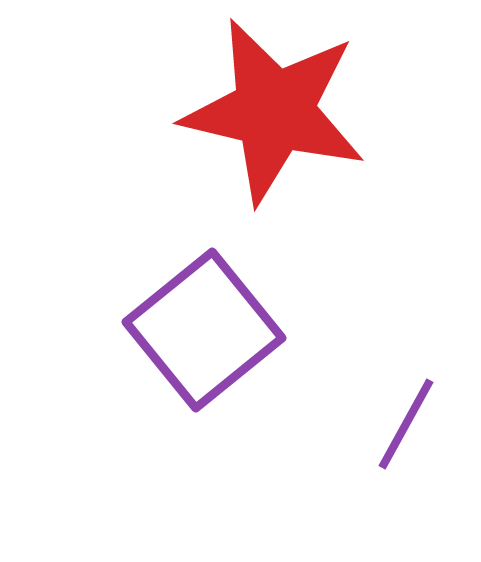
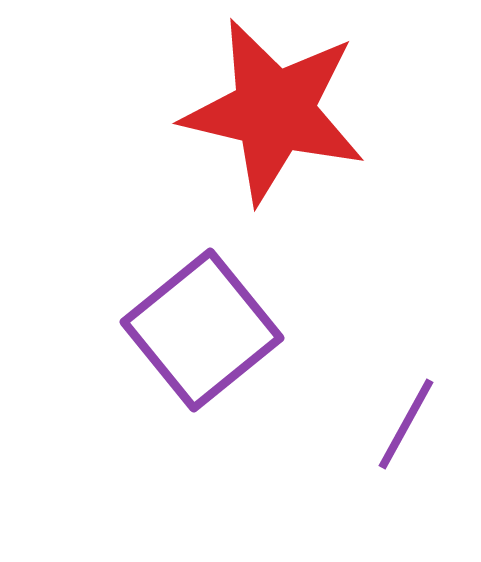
purple square: moved 2 px left
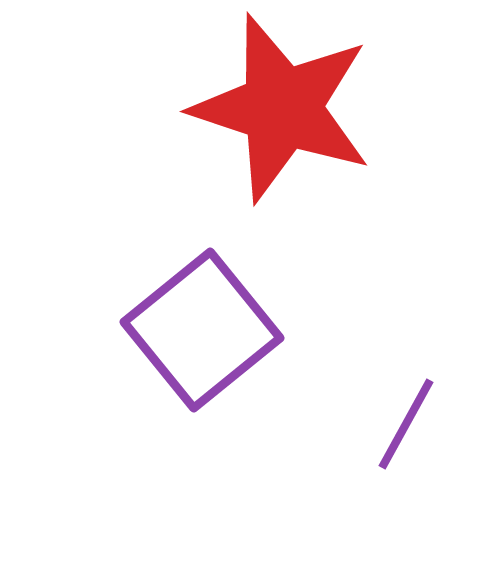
red star: moved 8 px right, 3 px up; rotated 5 degrees clockwise
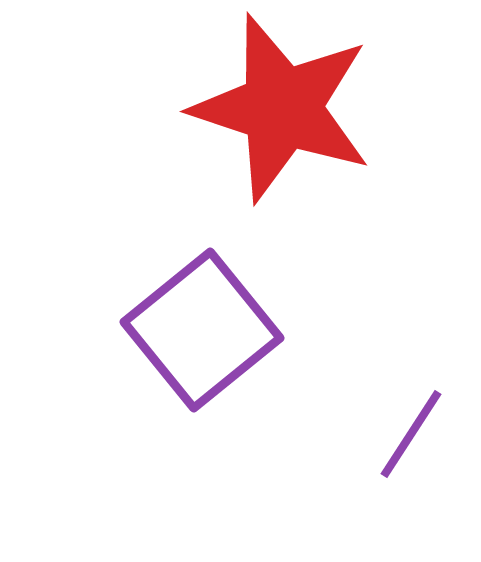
purple line: moved 5 px right, 10 px down; rotated 4 degrees clockwise
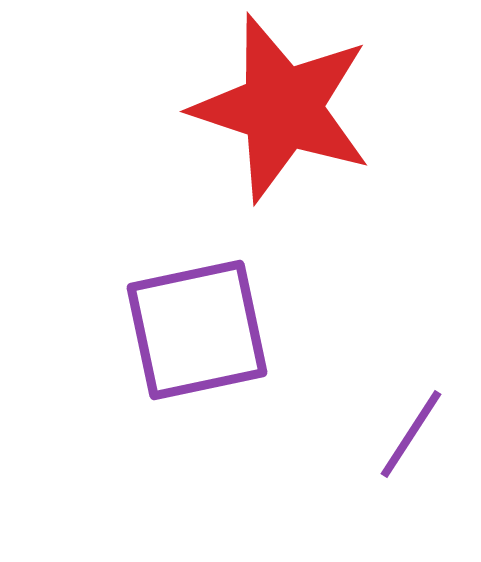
purple square: moved 5 px left; rotated 27 degrees clockwise
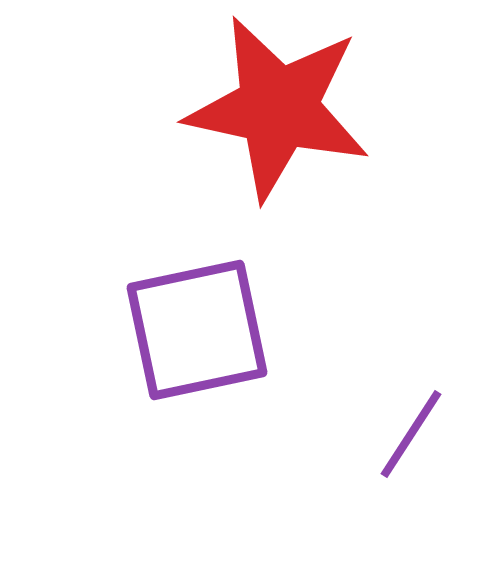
red star: moved 4 px left; rotated 6 degrees counterclockwise
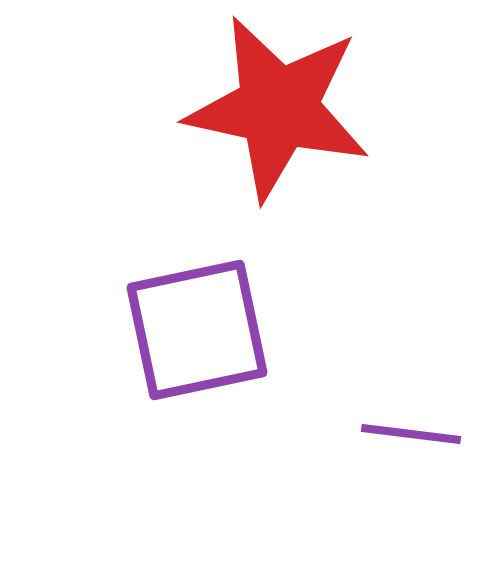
purple line: rotated 64 degrees clockwise
